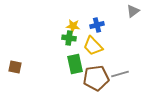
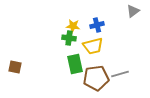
yellow trapezoid: rotated 60 degrees counterclockwise
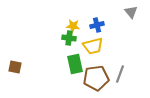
gray triangle: moved 2 px left, 1 px down; rotated 32 degrees counterclockwise
gray line: rotated 54 degrees counterclockwise
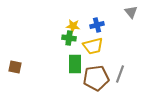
green rectangle: rotated 12 degrees clockwise
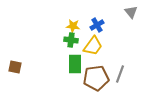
blue cross: rotated 16 degrees counterclockwise
green cross: moved 2 px right, 2 px down
yellow trapezoid: rotated 40 degrees counterclockwise
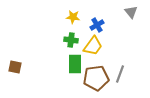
yellow star: moved 9 px up
